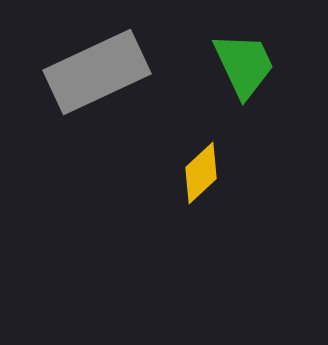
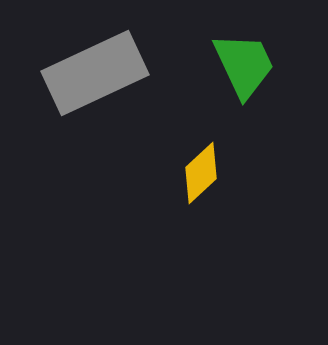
gray rectangle: moved 2 px left, 1 px down
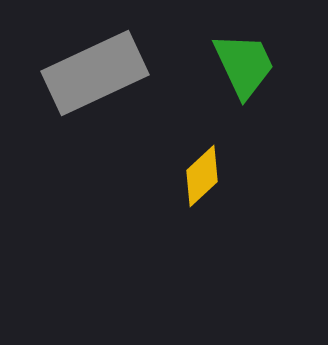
yellow diamond: moved 1 px right, 3 px down
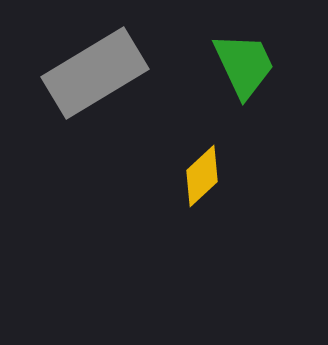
gray rectangle: rotated 6 degrees counterclockwise
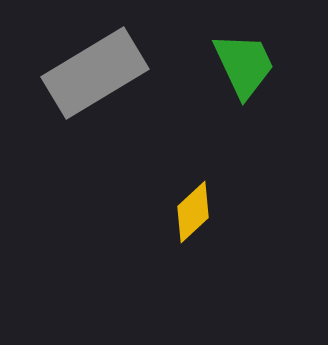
yellow diamond: moved 9 px left, 36 px down
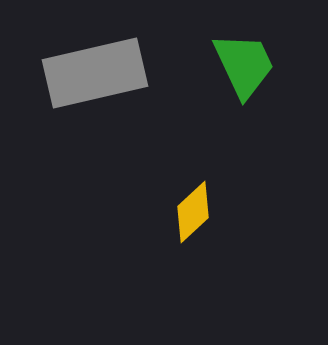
gray rectangle: rotated 18 degrees clockwise
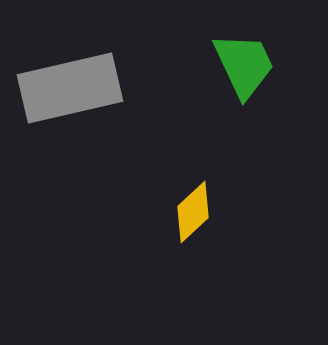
gray rectangle: moved 25 px left, 15 px down
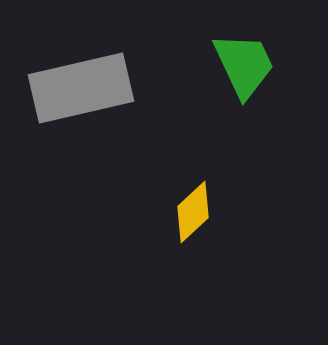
gray rectangle: moved 11 px right
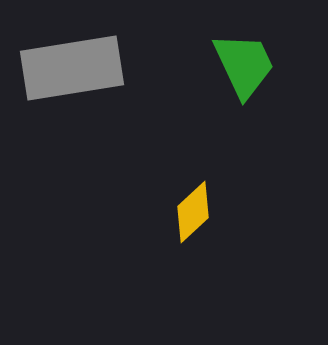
gray rectangle: moved 9 px left, 20 px up; rotated 4 degrees clockwise
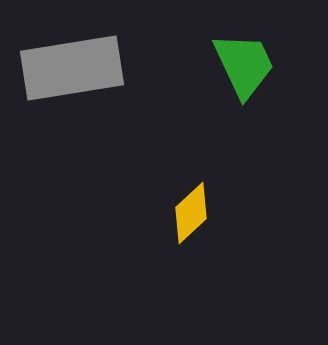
yellow diamond: moved 2 px left, 1 px down
